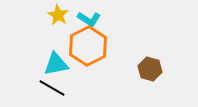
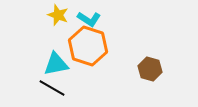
yellow star: rotated 10 degrees counterclockwise
orange hexagon: rotated 15 degrees counterclockwise
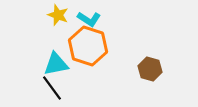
black line: rotated 24 degrees clockwise
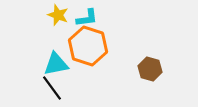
cyan L-shape: moved 2 px left, 1 px up; rotated 40 degrees counterclockwise
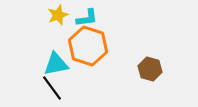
yellow star: rotated 30 degrees clockwise
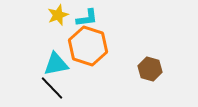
black line: rotated 8 degrees counterclockwise
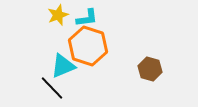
cyan triangle: moved 7 px right, 2 px down; rotated 12 degrees counterclockwise
